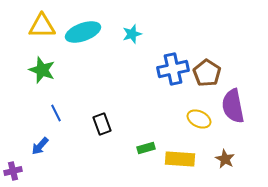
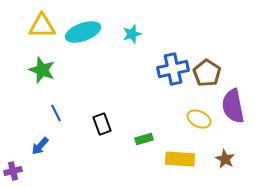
green rectangle: moved 2 px left, 9 px up
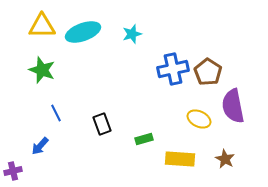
brown pentagon: moved 1 px right, 1 px up
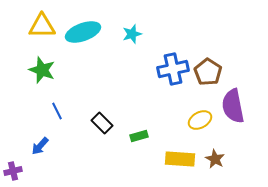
blue line: moved 1 px right, 2 px up
yellow ellipse: moved 1 px right, 1 px down; rotated 55 degrees counterclockwise
black rectangle: moved 1 px up; rotated 25 degrees counterclockwise
green rectangle: moved 5 px left, 3 px up
brown star: moved 10 px left
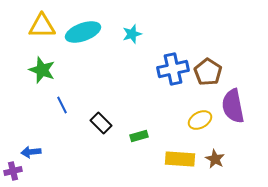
blue line: moved 5 px right, 6 px up
black rectangle: moved 1 px left
blue arrow: moved 9 px left, 6 px down; rotated 42 degrees clockwise
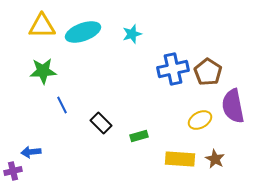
green star: moved 1 px right, 1 px down; rotated 24 degrees counterclockwise
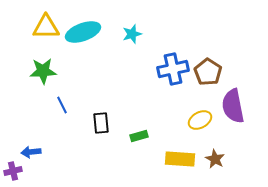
yellow triangle: moved 4 px right, 1 px down
black rectangle: rotated 40 degrees clockwise
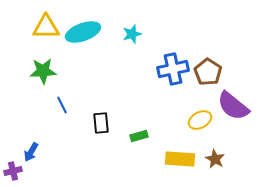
purple semicircle: rotated 40 degrees counterclockwise
blue arrow: rotated 54 degrees counterclockwise
